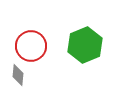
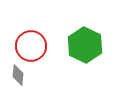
green hexagon: rotated 12 degrees counterclockwise
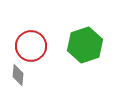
green hexagon: rotated 16 degrees clockwise
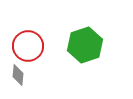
red circle: moved 3 px left
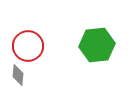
green hexagon: moved 12 px right; rotated 12 degrees clockwise
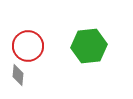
green hexagon: moved 8 px left, 1 px down
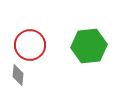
red circle: moved 2 px right, 1 px up
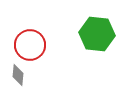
green hexagon: moved 8 px right, 12 px up; rotated 12 degrees clockwise
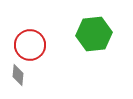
green hexagon: moved 3 px left; rotated 12 degrees counterclockwise
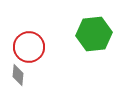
red circle: moved 1 px left, 2 px down
